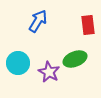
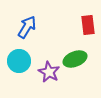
blue arrow: moved 11 px left, 6 px down
cyan circle: moved 1 px right, 2 px up
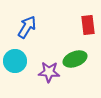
cyan circle: moved 4 px left
purple star: rotated 25 degrees counterclockwise
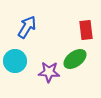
red rectangle: moved 2 px left, 5 px down
green ellipse: rotated 15 degrees counterclockwise
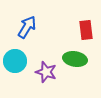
green ellipse: rotated 45 degrees clockwise
purple star: moved 3 px left; rotated 15 degrees clockwise
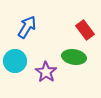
red rectangle: moved 1 px left; rotated 30 degrees counterclockwise
green ellipse: moved 1 px left, 2 px up
purple star: rotated 15 degrees clockwise
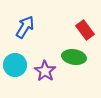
blue arrow: moved 2 px left
cyan circle: moved 4 px down
purple star: moved 1 px left, 1 px up
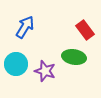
cyan circle: moved 1 px right, 1 px up
purple star: rotated 15 degrees counterclockwise
